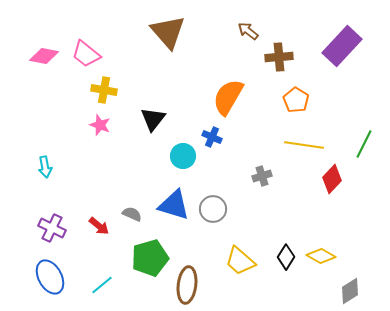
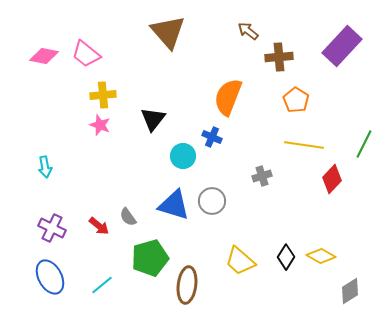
yellow cross: moved 1 px left, 5 px down; rotated 15 degrees counterclockwise
orange semicircle: rotated 9 degrees counterclockwise
gray circle: moved 1 px left, 8 px up
gray semicircle: moved 4 px left, 3 px down; rotated 150 degrees counterclockwise
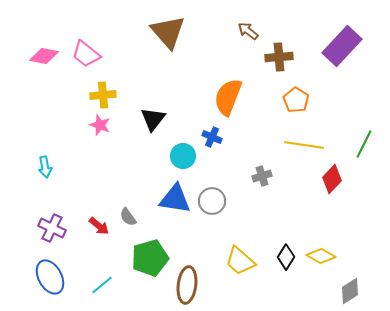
blue triangle: moved 1 px right, 6 px up; rotated 8 degrees counterclockwise
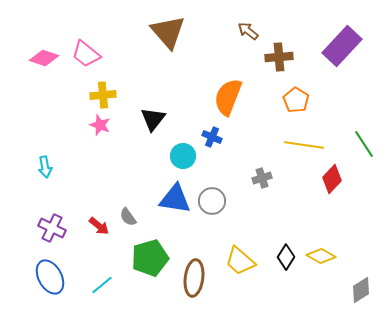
pink diamond: moved 2 px down; rotated 8 degrees clockwise
green line: rotated 60 degrees counterclockwise
gray cross: moved 2 px down
brown ellipse: moved 7 px right, 7 px up
gray diamond: moved 11 px right, 1 px up
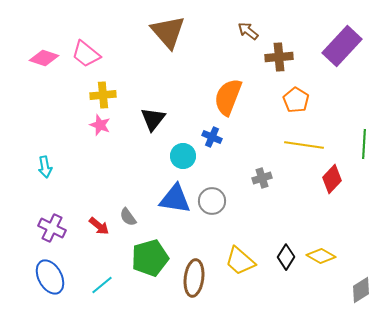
green line: rotated 36 degrees clockwise
